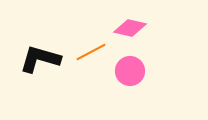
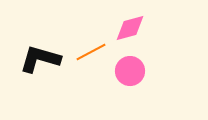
pink diamond: rotated 28 degrees counterclockwise
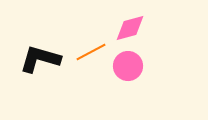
pink circle: moved 2 px left, 5 px up
